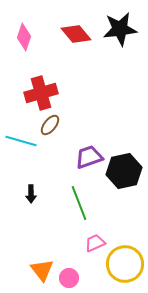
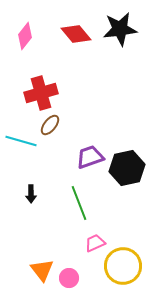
pink diamond: moved 1 px right, 1 px up; rotated 20 degrees clockwise
purple trapezoid: moved 1 px right
black hexagon: moved 3 px right, 3 px up
yellow circle: moved 2 px left, 2 px down
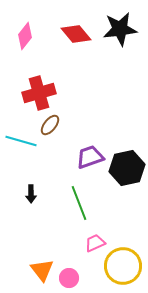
red cross: moved 2 px left
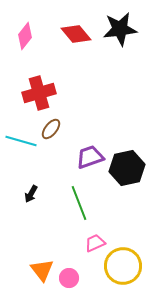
brown ellipse: moved 1 px right, 4 px down
black arrow: rotated 30 degrees clockwise
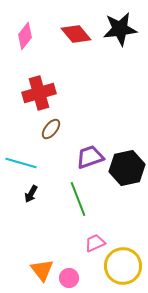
cyan line: moved 22 px down
green line: moved 1 px left, 4 px up
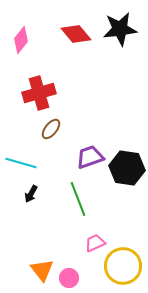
pink diamond: moved 4 px left, 4 px down
black hexagon: rotated 20 degrees clockwise
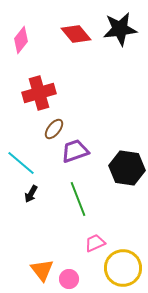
brown ellipse: moved 3 px right
purple trapezoid: moved 15 px left, 6 px up
cyan line: rotated 24 degrees clockwise
yellow circle: moved 2 px down
pink circle: moved 1 px down
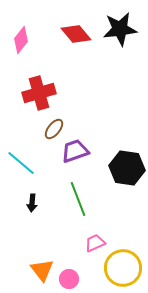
black arrow: moved 1 px right, 9 px down; rotated 24 degrees counterclockwise
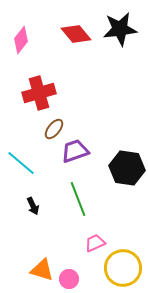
black arrow: moved 1 px right, 3 px down; rotated 30 degrees counterclockwise
orange triangle: rotated 35 degrees counterclockwise
